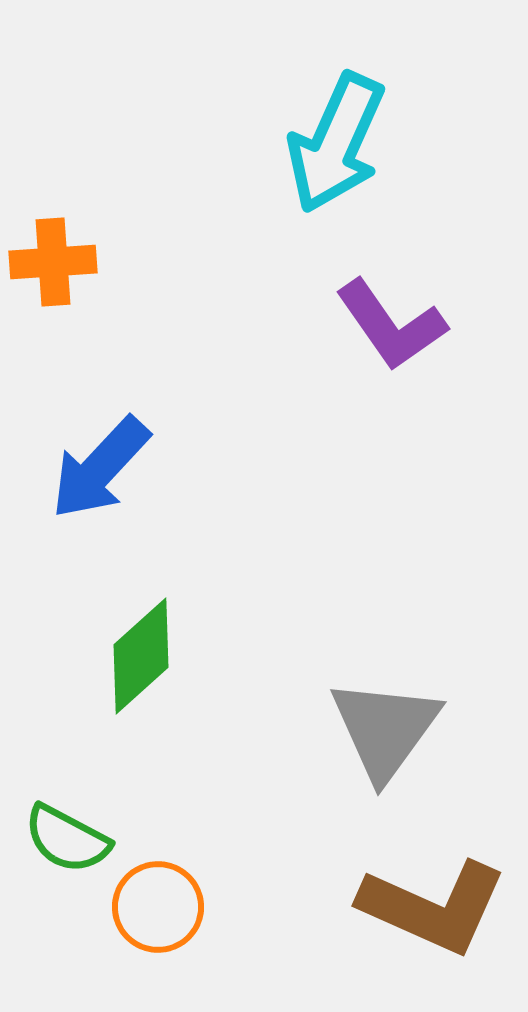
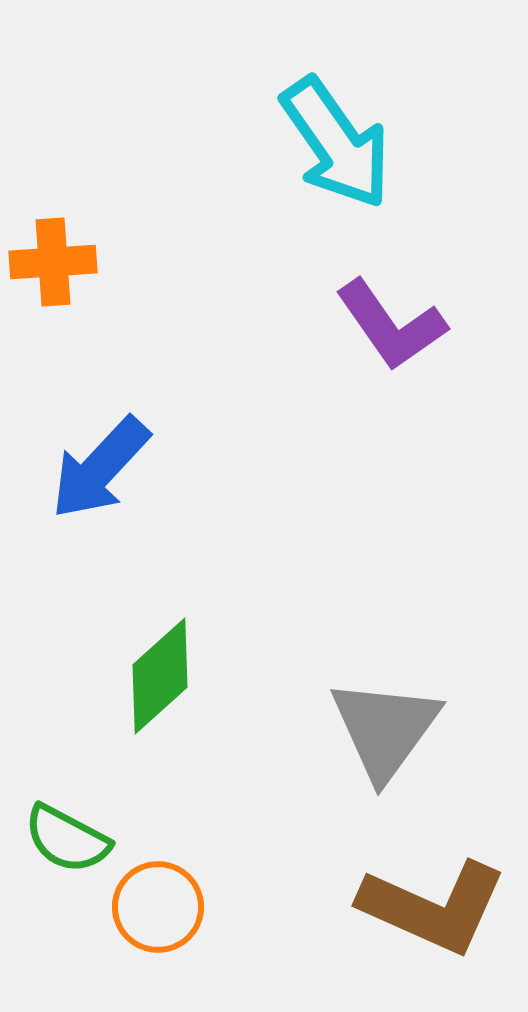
cyan arrow: rotated 59 degrees counterclockwise
green diamond: moved 19 px right, 20 px down
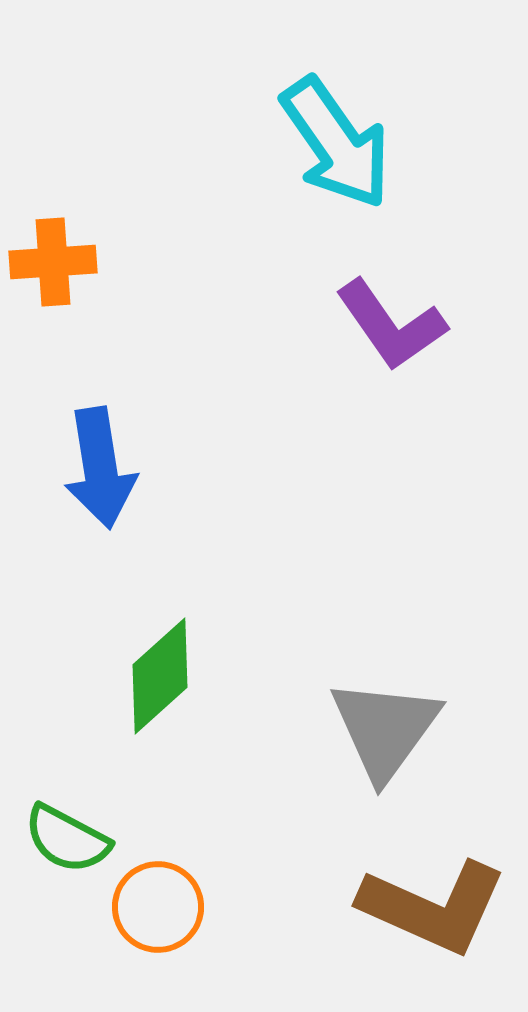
blue arrow: rotated 52 degrees counterclockwise
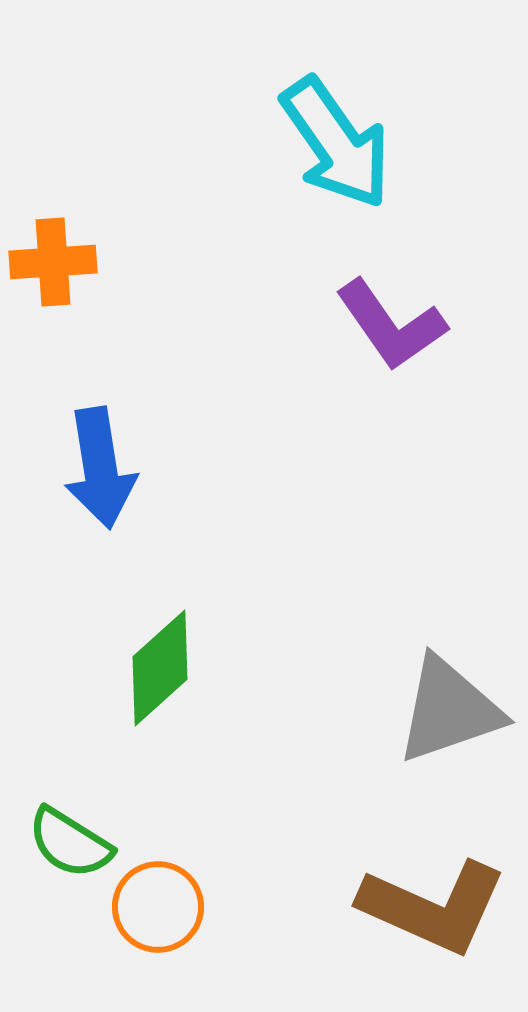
green diamond: moved 8 px up
gray triangle: moved 64 px right, 19 px up; rotated 35 degrees clockwise
green semicircle: moved 3 px right, 4 px down; rotated 4 degrees clockwise
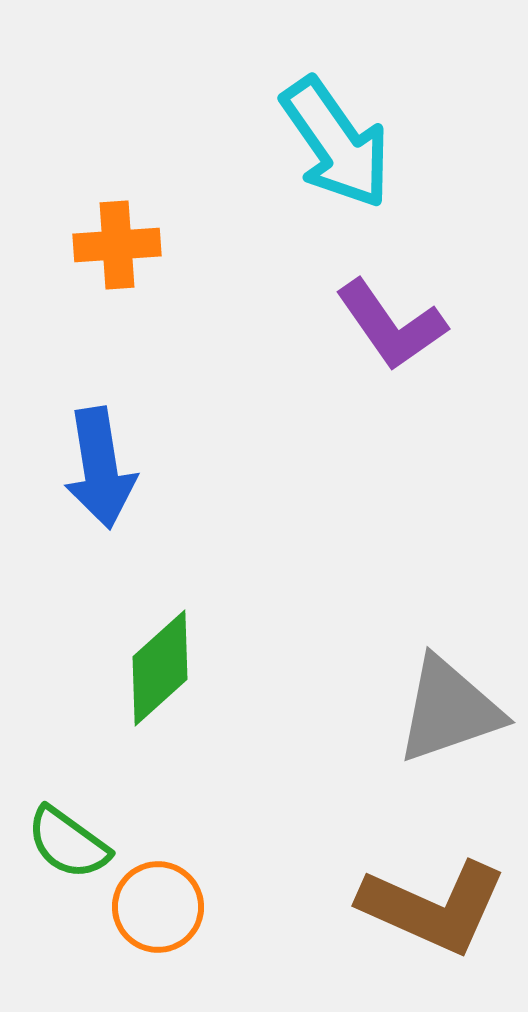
orange cross: moved 64 px right, 17 px up
green semicircle: moved 2 px left; rotated 4 degrees clockwise
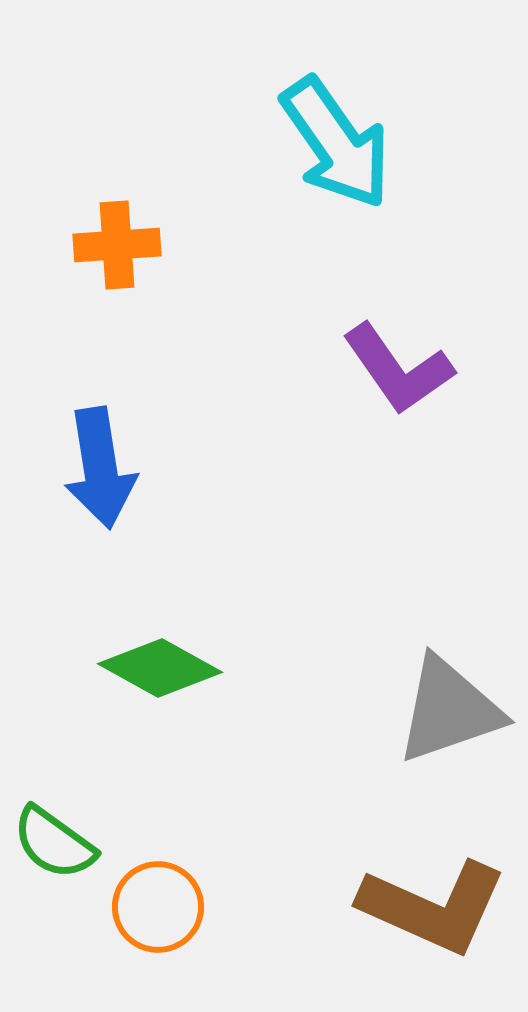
purple L-shape: moved 7 px right, 44 px down
green diamond: rotated 71 degrees clockwise
green semicircle: moved 14 px left
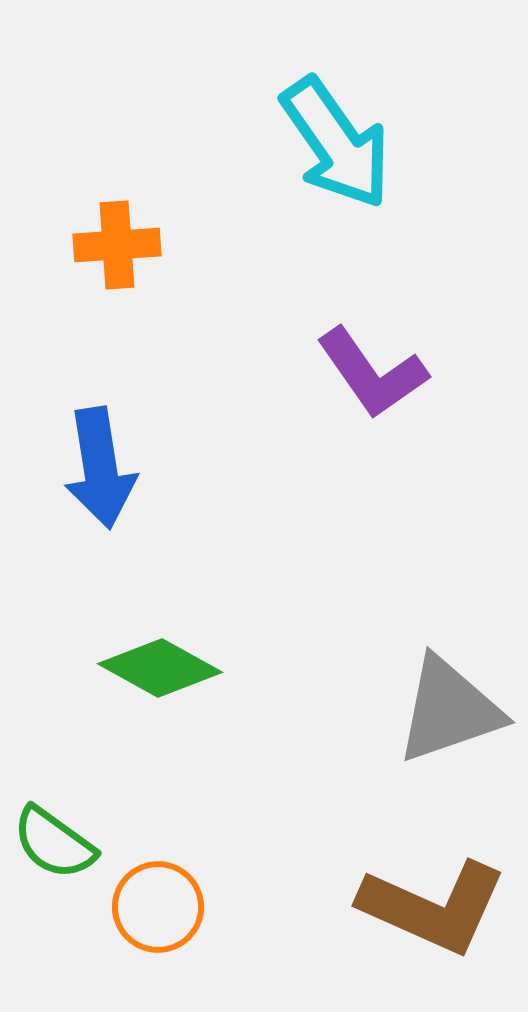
purple L-shape: moved 26 px left, 4 px down
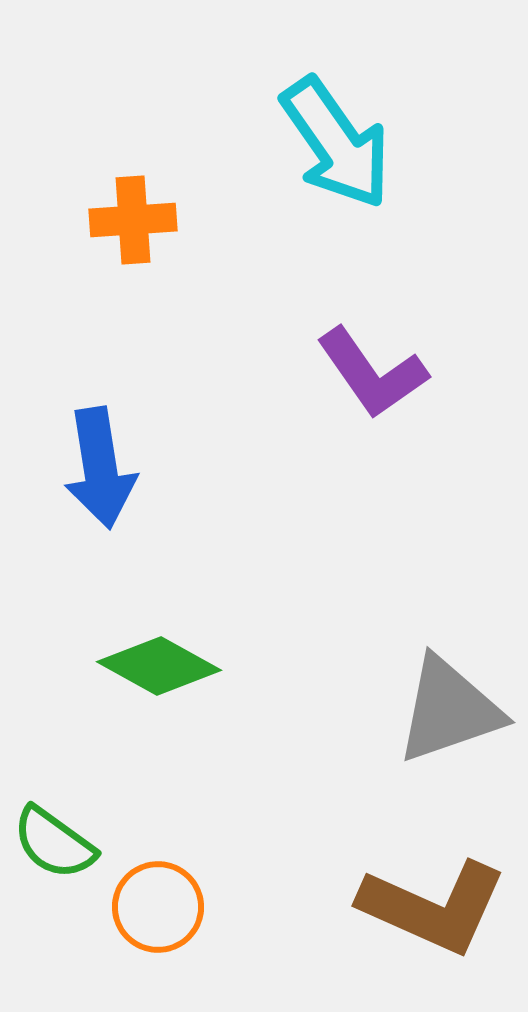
orange cross: moved 16 px right, 25 px up
green diamond: moved 1 px left, 2 px up
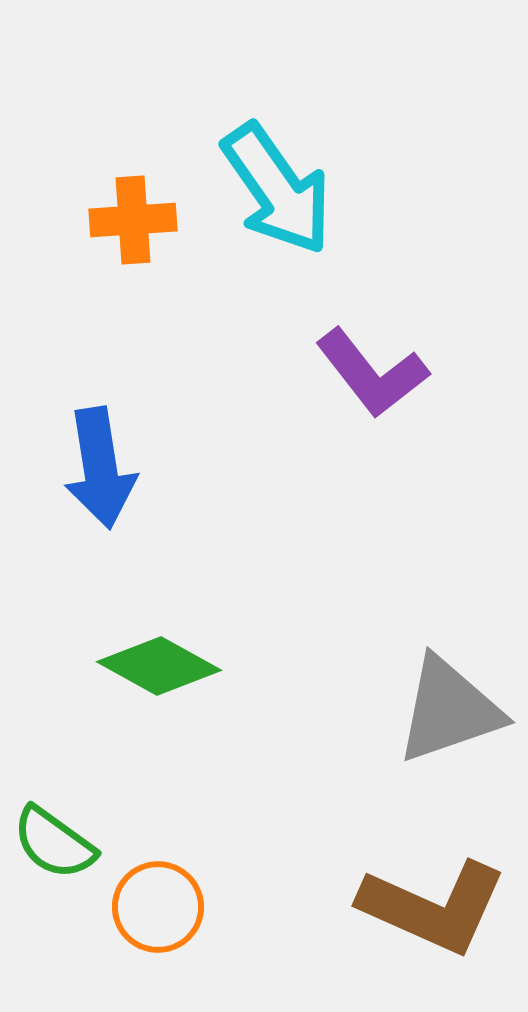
cyan arrow: moved 59 px left, 46 px down
purple L-shape: rotated 3 degrees counterclockwise
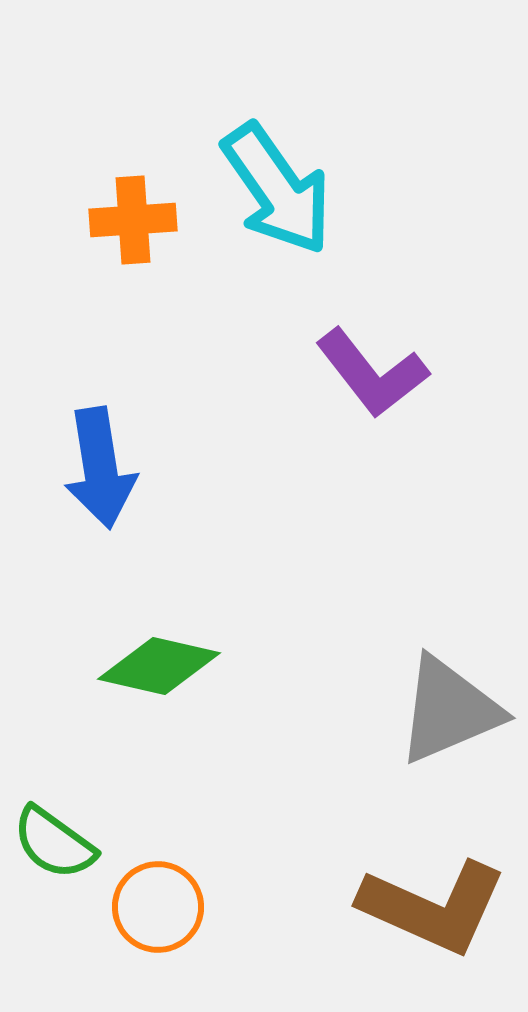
green diamond: rotated 16 degrees counterclockwise
gray triangle: rotated 4 degrees counterclockwise
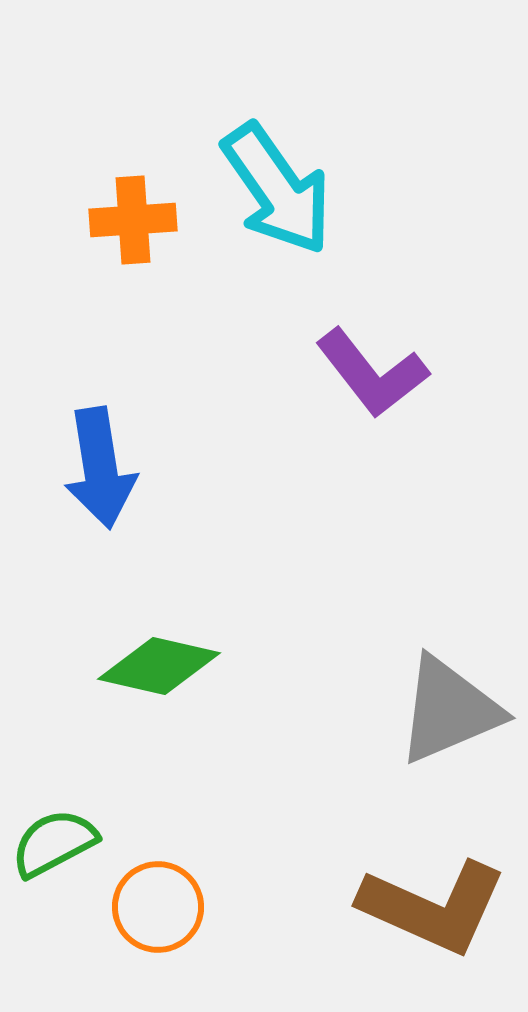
green semicircle: rotated 116 degrees clockwise
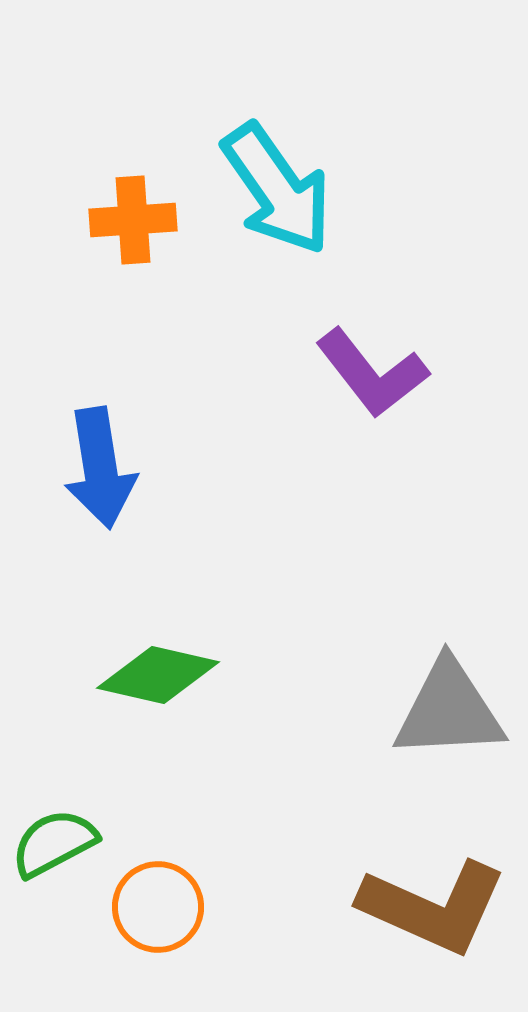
green diamond: moved 1 px left, 9 px down
gray triangle: rotated 20 degrees clockwise
